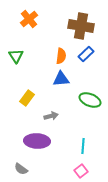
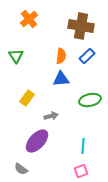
blue rectangle: moved 1 px right, 2 px down
green ellipse: rotated 35 degrees counterclockwise
purple ellipse: rotated 50 degrees counterclockwise
pink square: rotated 16 degrees clockwise
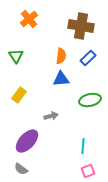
blue rectangle: moved 1 px right, 2 px down
yellow rectangle: moved 8 px left, 3 px up
purple ellipse: moved 10 px left
pink square: moved 7 px right
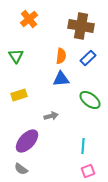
yellow rectangle: rotated 35 degrees clockwise
green ellipse: rotated 50 degrees clockwise
